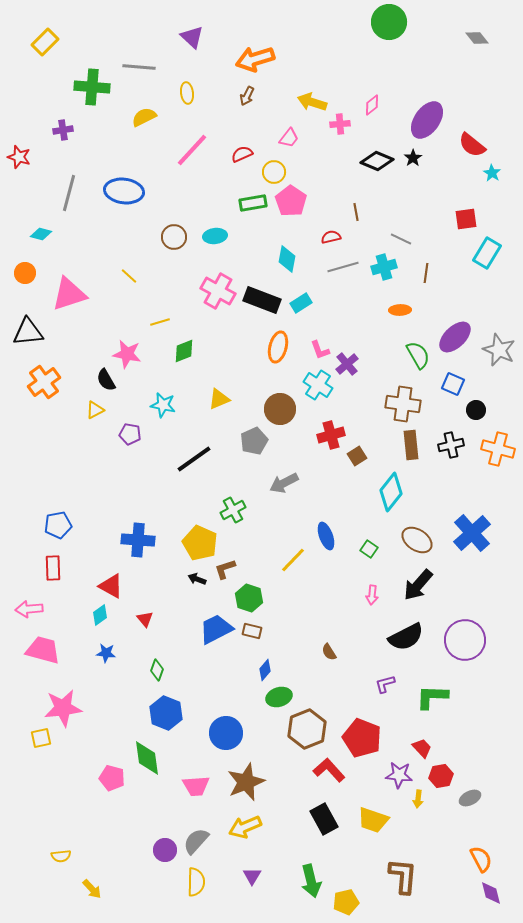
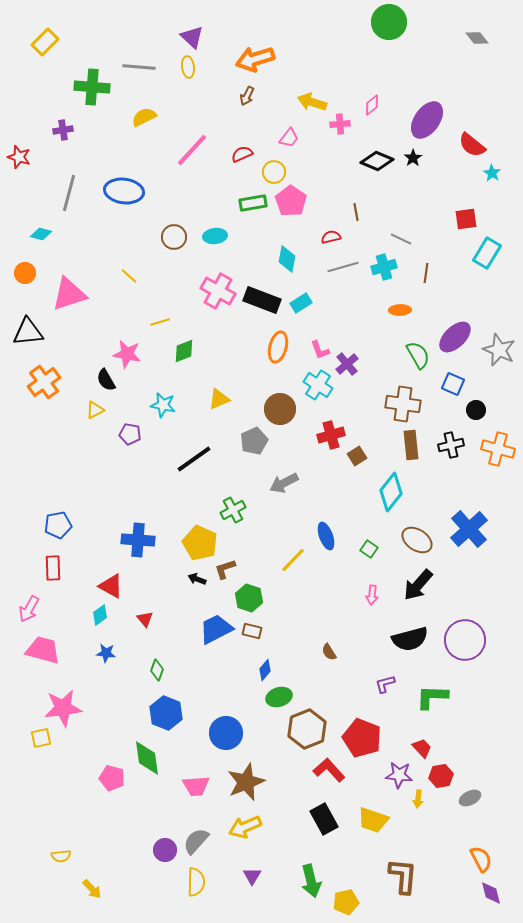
yellow ellipse at (187, 93): moved 1 px right, 26 px up
blue cross at (472, 533): moved 3 px left, 4 px up
pink arrow at (29, 609): rotated 56 degrees counterclockwise
black semicircle at (406, 637): moved 4 px right, 2 px down; rotated 12 degrees clockwise
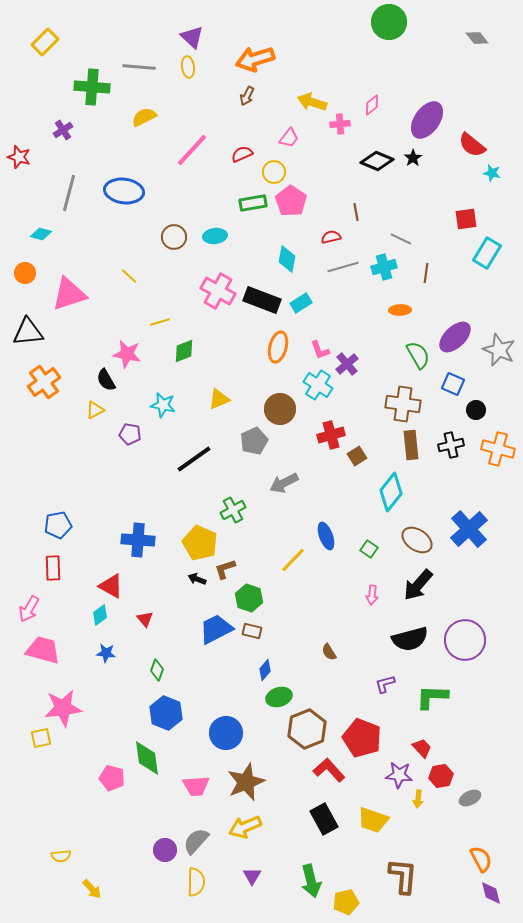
purple cross at (63, 130): rotated 24 degrees counterclockwise
cyan star at (492, 173): rotated 18 degrees counterclockwise
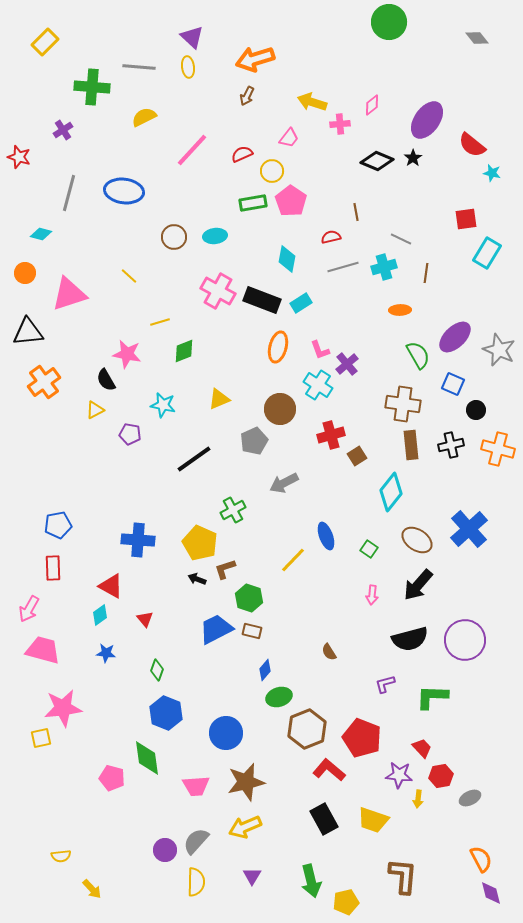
yellow circle at (274, 172): moved 2 px left, 1 px up
red L-shape at (329, 770): rotated 8 degrees counterclockwise
brown star at (246, 782): rotated 9 degrees clockwise
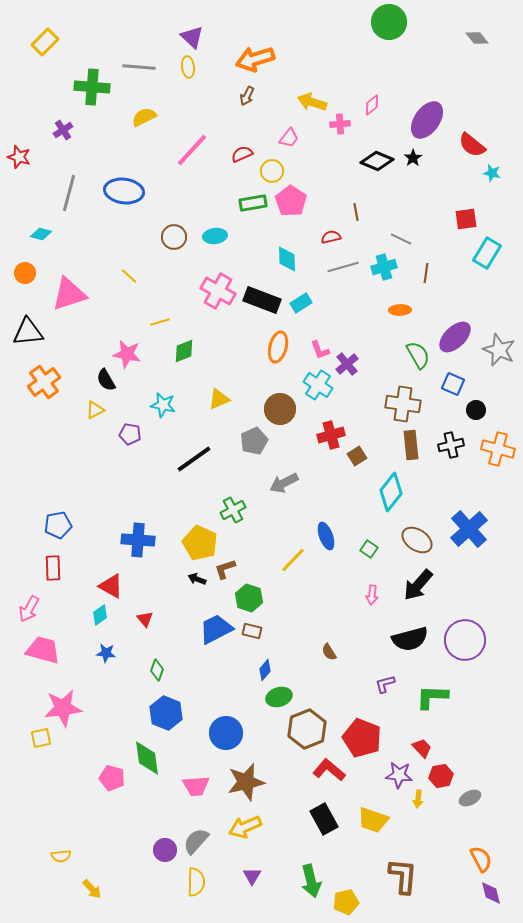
cyan diamond at (287, 259): rotated 12 degrees counterclockwise
